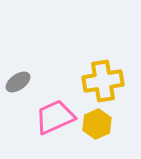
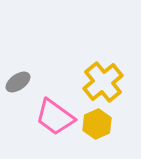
yellow cross: moved 1 px down; rotated 30 degrees counterclockwise
pink trapezoid: rotated 120 degrees counterclockwise
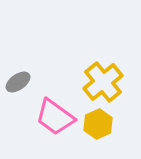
yellow hexagon: moved 1 px right
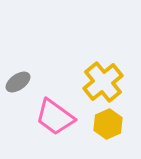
yellow hexagon: moved 10 px right
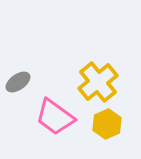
yellow cross: moved 5 px left
yellow hexagon: moved 1 px left
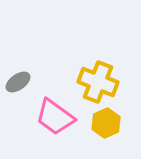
yellow cross: rotated 30 degrees counterclockwise
yellow hexagon: moved 1 px left, 1 px up
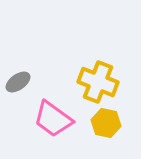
pink trapezoid: moved 2 px left, 2 px down
yellow hexagon: rotated 24 degrees counterclockwise
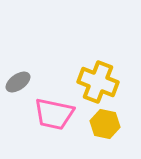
pink trapezoid: moved 1 px right, 5 px up; rotated 24 degrees counterclockwise
yellow hexagon: moved 1 px left, 1 px down
